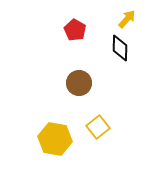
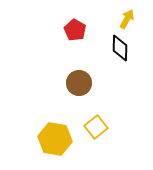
yellow arrow: rotated 12 degrees counterclockwise
yellow square: moved 2 px left
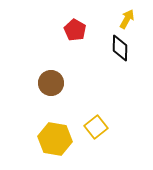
brown circle: moved 28 px left
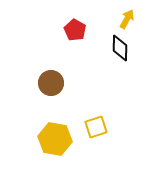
yellow square: rotated 20 degrees clockwise
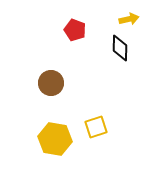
yellow arrow: moved 2 px right; rotated 48 degrees clockwise
red pentagon: rotated 10 degrees counterclockwise
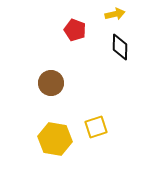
yellow arrow: moved 14 px left, 5 px up
black diamond: moved 1 px up
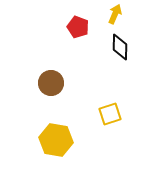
yellow arrow: rotated 54 degrees counterclockwise
red pentagon: moved 3 px right, 3 px up
yellow square: moved 14 px right, 13 px up
yellow hexagon: moved 1 px right, 1 px down
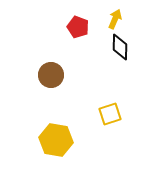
yellow arrow: moved 5 px down
brown circle: moved 8 px up
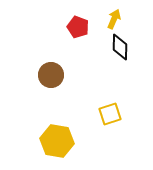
yellow arrow: moved 1 px left
yellow hexagon: moved 1 px right, 1 px down
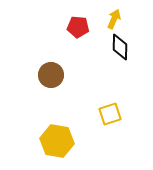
red pentagon: rotated 15 degrees counterclockwise
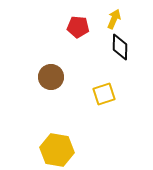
brown circle: moved 2 px down
yellow square: moved 6 px left, 20 px up
yellow hexagon: moved 9 px down
